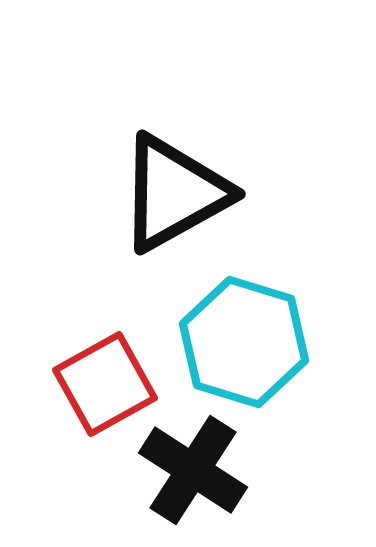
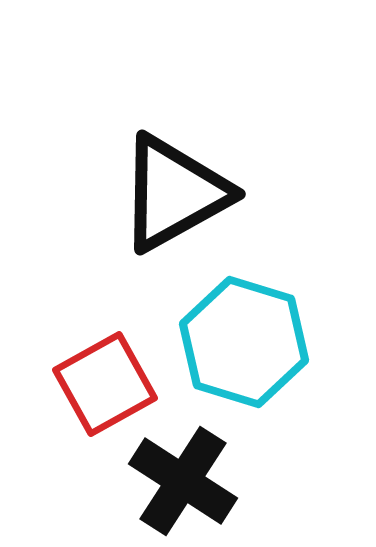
black cross: moved 10 px left, 11 px down
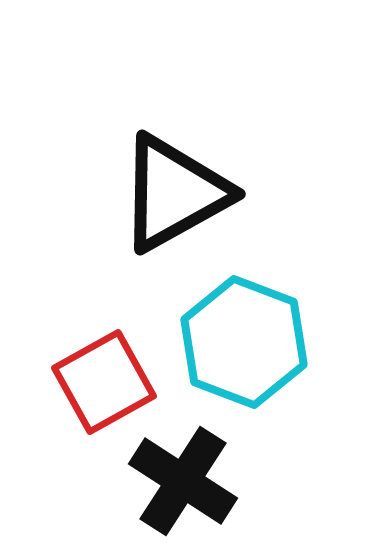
cyan hexagon: rotated 4 degrees clockwise
red square: moved 1 px left, 2 px up
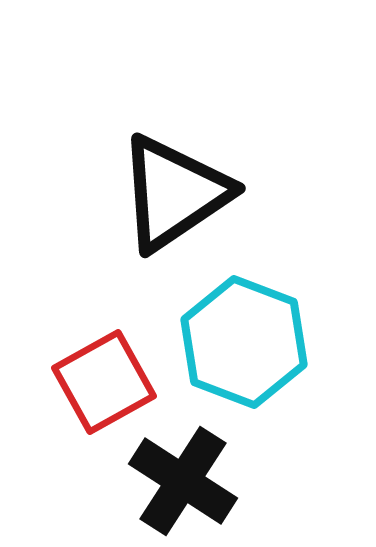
black triangle: rotated 5 degrees counterclockwise
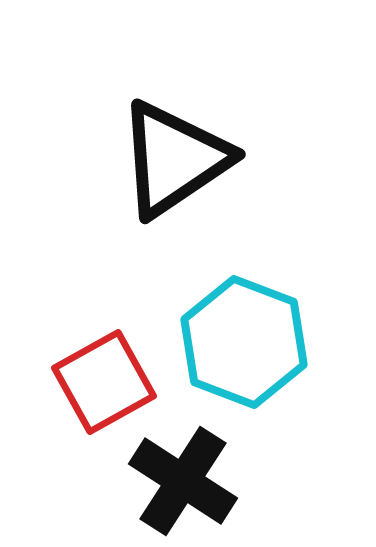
black triangle: moved 34 px up
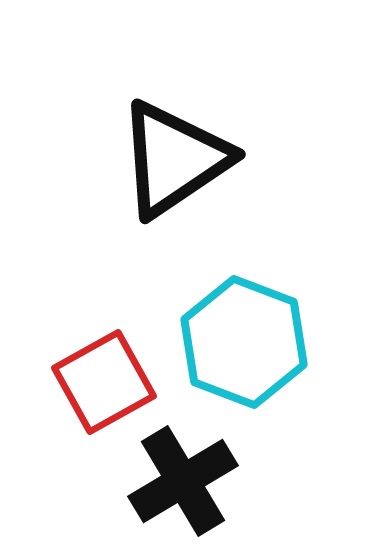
black cross: rotated 26 degrees clockwise
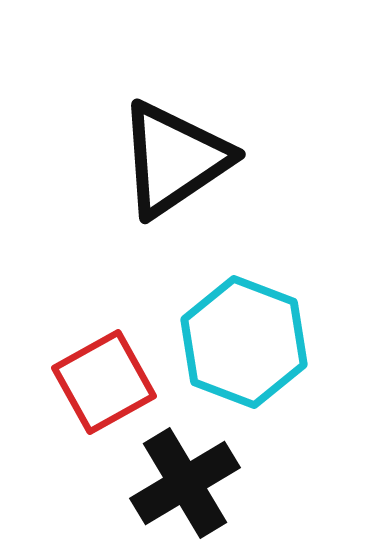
black cross: moved 2 px right, 2 px down
